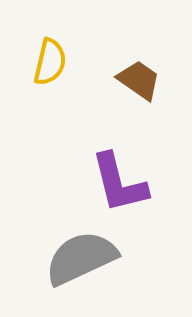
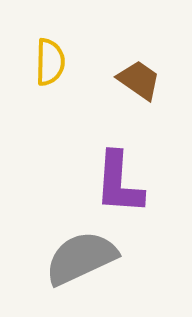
yellow semicircle: rotated 12 degrees counterclockwise
purple L-shape: rotated 18 degrees clockwise
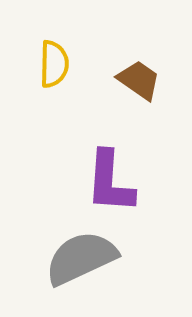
yellow semicircle: moved 4 px right, 2 px down
purple L-shape: moved 9 px left, 1 px up
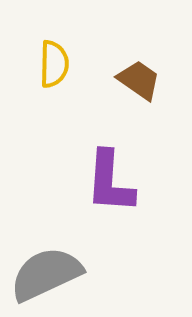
gray semicircle: moved 35 px left, 16 px down
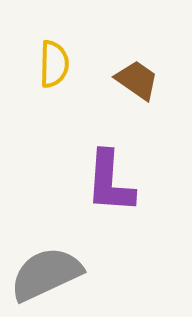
brown trapezoid: moved 2 px left
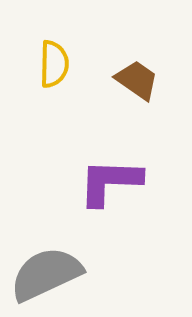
purple L-shape: rotated 88 degrees clockwise
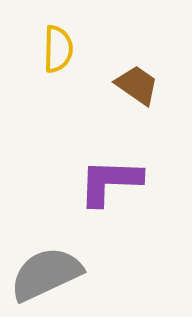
yellow semicircle: moved 4 px right, 15 px up
brown trapezoid: moved 5 px down
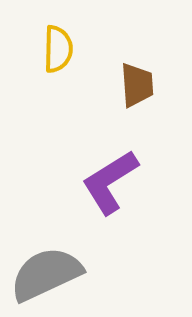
brown trapezoid: rotated 51 degrees clockwise
purple L-shape: rotated 34 degrees counterclockwise
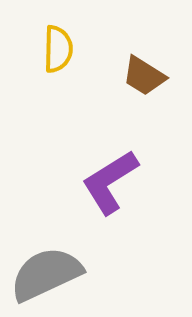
brown trapezoid: moved 7 px right, 9 px up; rotated 126 degrees clockwise
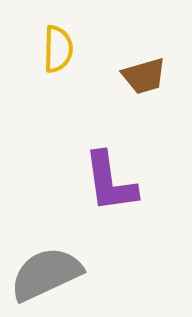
brown trapezoid: rotated 48 degrees counterclockwise
purple L-shape: rotated 66 degrees counterclockwise
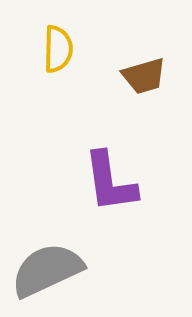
gray semicircle: moved 1 px right, 4 px up
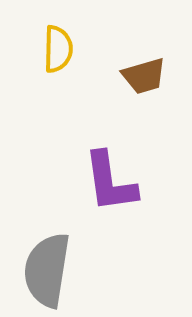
gray semicircle: rotated 56 degrees counterclockwise
